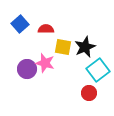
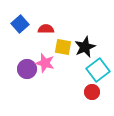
red circle: moved 3 px right, 1 px up
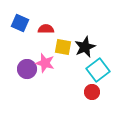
blue square: moved 1 px up; rotated 24 degrees counterclockwise
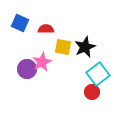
pink star: moved 3 px left, 1 px up; rotated 30 degrees clockwise
cyan square: moved 4 px down
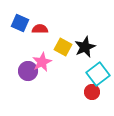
red semicircle: moved 6 px left
yellow square: rotated 18 degrees clockwise
purple circle: moved 1 px right, 2 px down
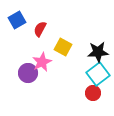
blue square: moved 3 px left, 3 px up; rotated 36 degrees clockwise
red semicircle: rotated 63 degrees counterclockwise
black star: moved 13 px right, 5 px down; rotated 20 degrees clockwise
purple circle: moved 2 px down
red circle: moved 1 px right, 1 px down
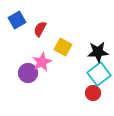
cyan square: moved 1 px right
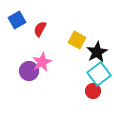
yellow square: moved 14 px right, 7 px up
black star: moved 1 px left; rotated 25 degrees counterclockwise
purple circle: moved 1 px right, 2 px up
red circle: moved 2 px up
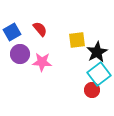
blue square: moved 5 px left, 12 px down
red semicircle: rotated 112 degrees clockwise
yellow square: rotated 36 degrees counterclockwise
pink star: rotated 30 degrees clockwise
purple circle: moved 9 px left, 17 px up
red circle: moved 1 px left, 1 px up
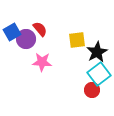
purple circle: moved 6 px right, 15 px up
